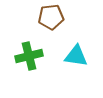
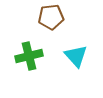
cyan triangle: rotated 40 degrees clockwise
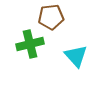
green cross: moved 1 px right, 12 px up
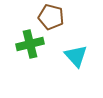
brown pentagon: rotated 20 degrees clockwise
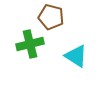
cyan triangle: rotated 15 degrees counterclockwise
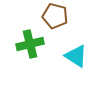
brown pentagon: moved 4 px right, 1 px up
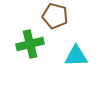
cyan triangle: rotated 35 degrees counterclockwise
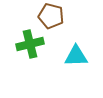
brown pentagon: moved 4 px left
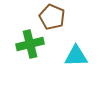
brown pentagon: moved 1 px right, 1 px down; rotated 10 degrees clockwise
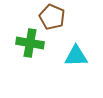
green cross: moved 1 px up; rotated 24 degrees clockwise
